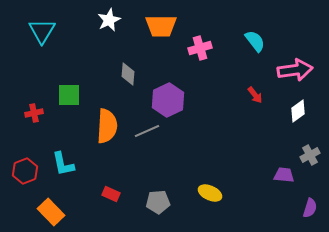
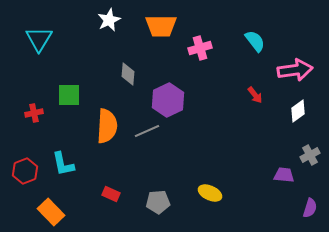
cyan triangle: moved 3 px left, 8 px down
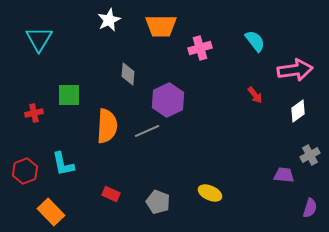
gray pentagon: rotated 25 degrees clockwise
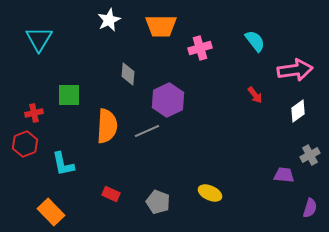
red hexagon: moved 27 px up
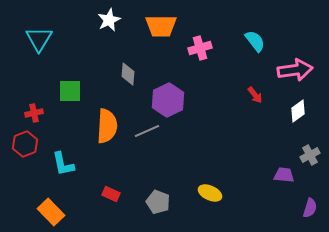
green square: moved 1 px right, 4 px up
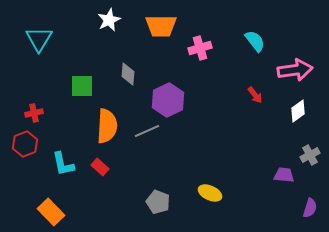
green square: moved 12 px right, 5 px up
red rectangle: moved 11 px left, 27 px up; rotated 18 degrees clockwise
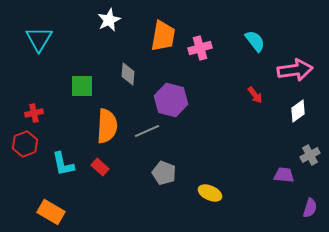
orange trapezoid: moved 2 px right, 10 px down; rotated 80 degrees counterclockwise
purple hexagon: moved 3 px right; rotated 20 degrees counterclockwise
gray pentagon: moved 6 px right, 29 px up
orange rectangle: rotated 16 degrees counterclockwise
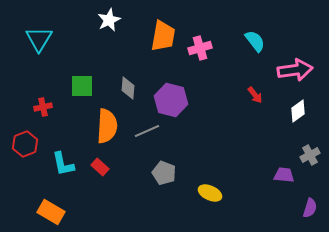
gray diamond: moved 14 px down
red cross: moved 9 px right, 6 px up
